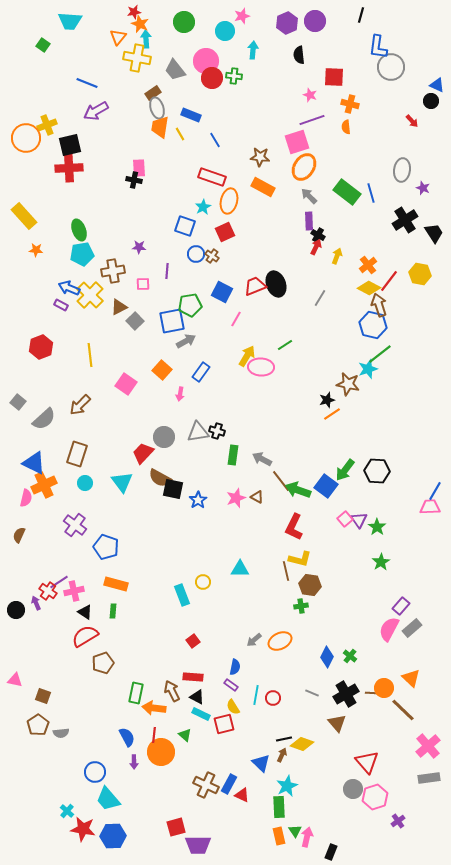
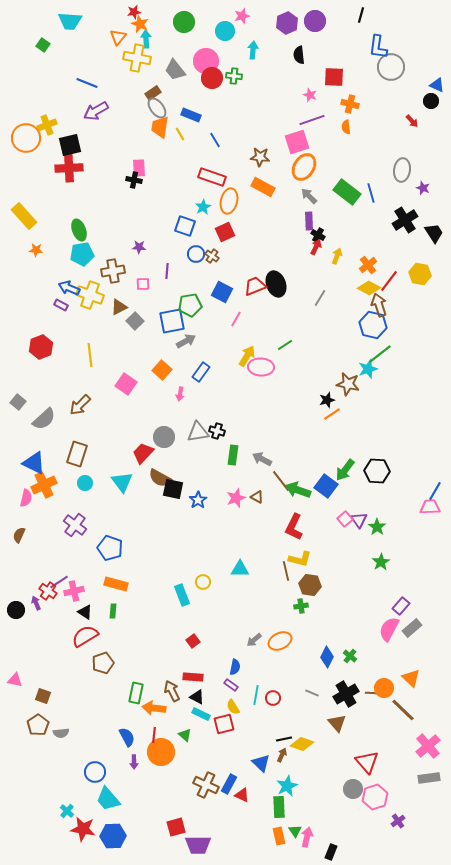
gray ellipse at (157, 108): rotated 20 degrees counterclockwise
yellow cross at (90, 295): rotated 24 degrees counterclockwise
blue pentagon at (106, 547): moved 4 px right, 1 px down
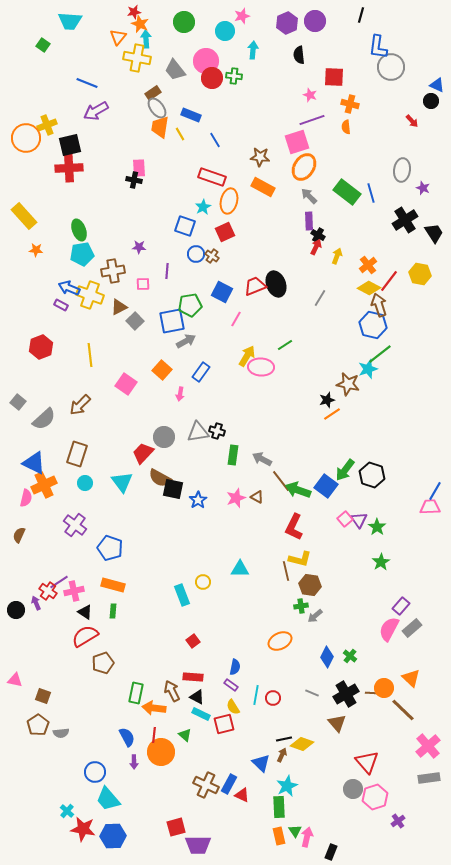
black hexagon at (377, 471): moved 5 px left, 4 px down; rotated 15 degrees clockwise
orange rectangle at (116, 584): moved 3 px left, 1 px down
gray arrow at (254, 640): moved 61 px right, 24 px up
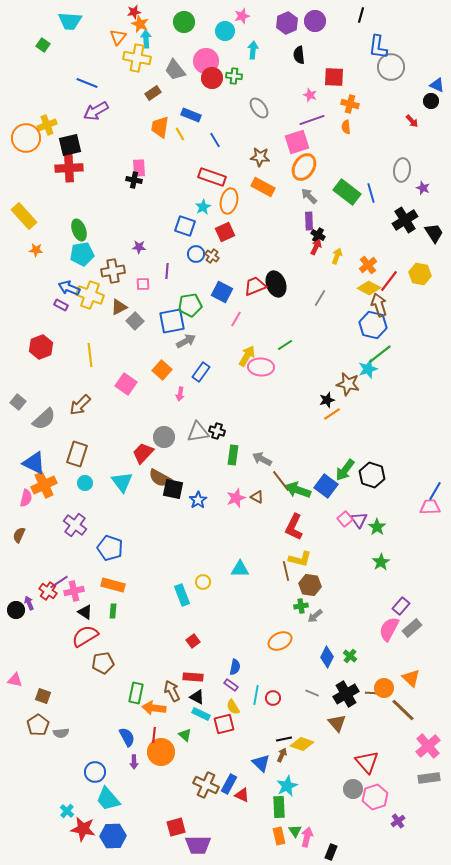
gray ellipse at (157, 108): moved 102 px right
purple arrow at (36, 603): moved 7 px left
brown pentagon at (103, 663): rotated 10 degrees clockwise
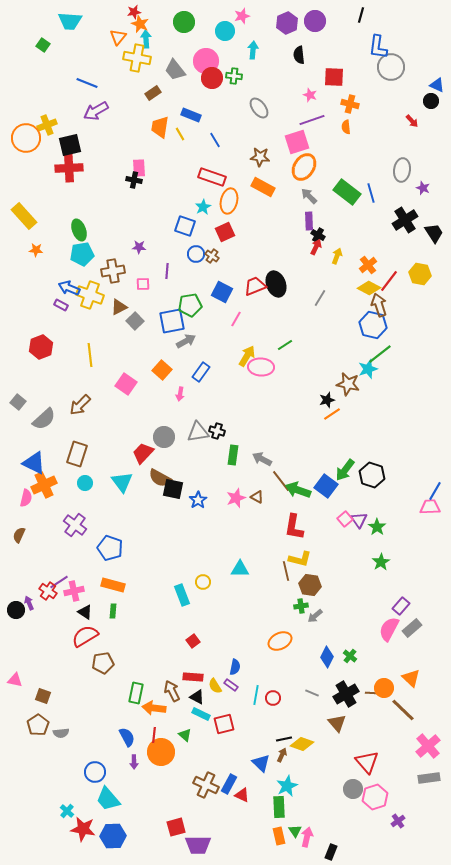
red L-shape at (294, 527): rotated 16 degrees counterclockwise
yellow semicircle at (233, 707): moved 18 px left, 21 px up
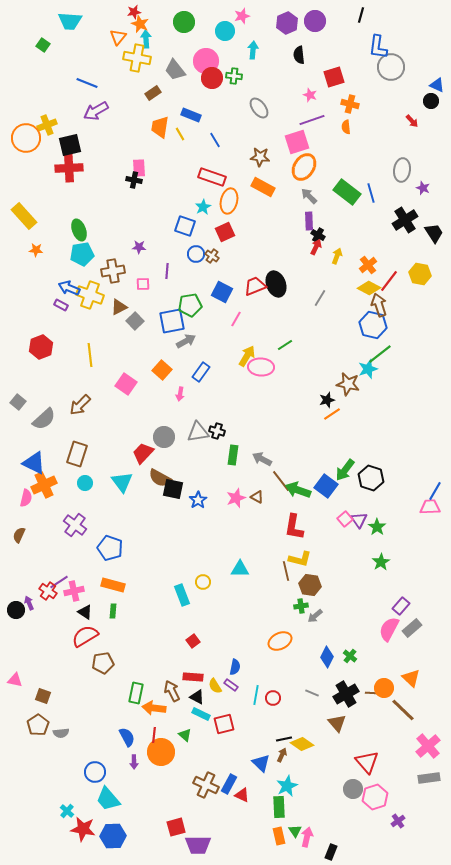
red square at (334, 77): rotated 20 degrees counterclockwise
black hexagon at (372, 475): moved 1 px left, 3 px down
yellow diamond at (302, 744): rotated 15 degrees clockwise
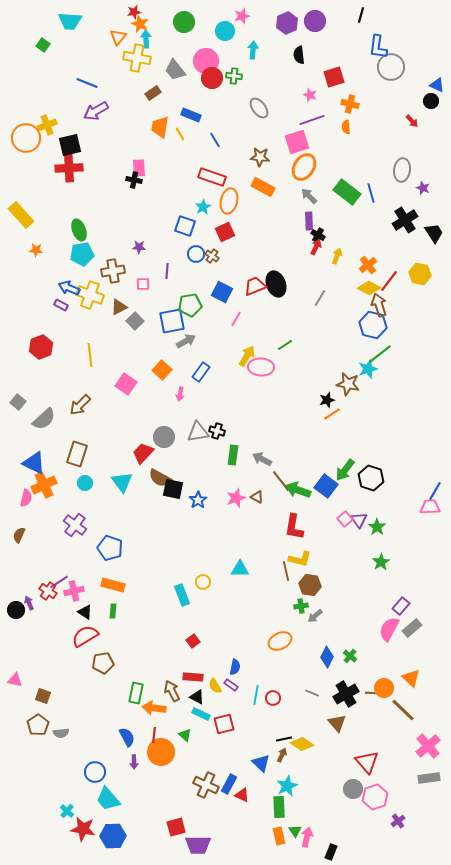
yellow rectangle at (24, 216): moved 3 px left, 1 px up
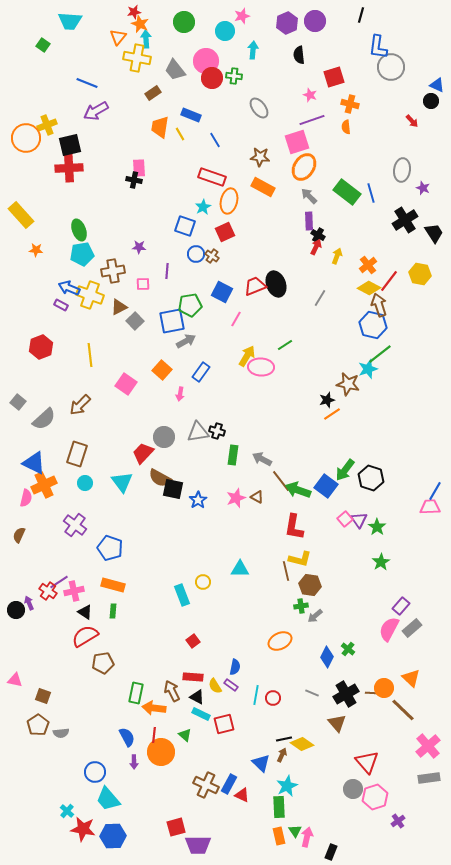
green cross at (350, 656): moved 2 px left, 7 px up
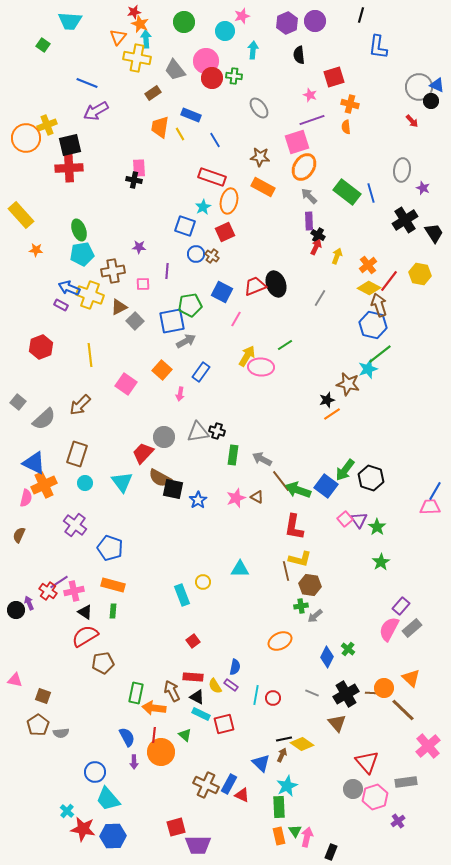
gray circle at (391, 67): moved 28 px right, 20 px down
gray rectangle at (429, 778): moved 23 px left, 4 px down
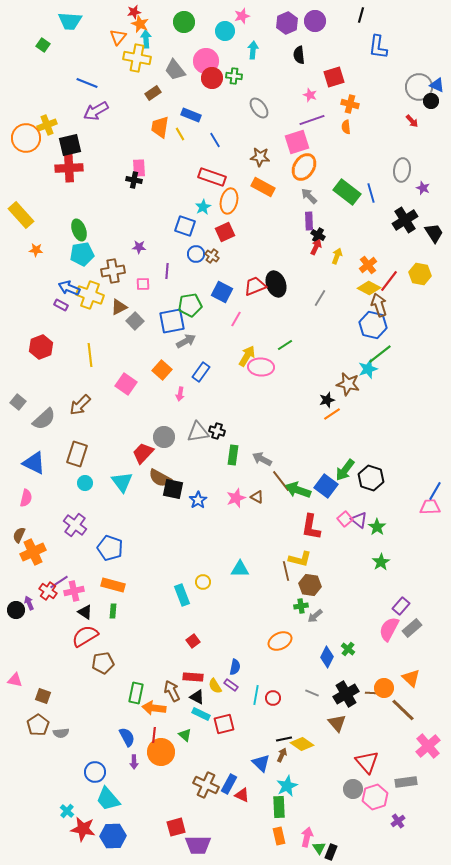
orange cross at (44, 485): moved 11 px left, 67 px down
purple triangle at (359, 520): rotated 18 degrees counterclockwise
red L-shape at (294, 527): moved 17 px right
green triangle at (295, 831): moved 24 px right, 17 px down
